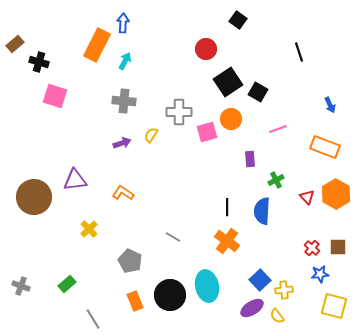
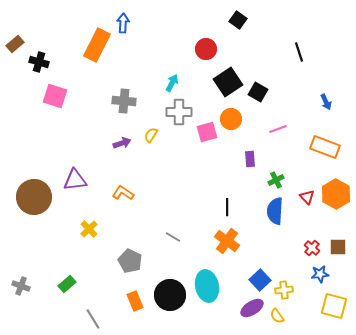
cyan arrow at (125, 61): moved 47 px right, 22 px down
blue arrow at (330, 105): moved 4 px left, 3 px up
blue semicircle at (262, 211): moved 13 px right
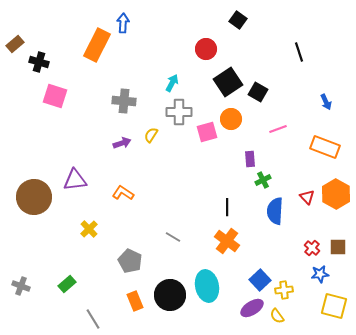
green cross at (276, 180): moved 13 px left
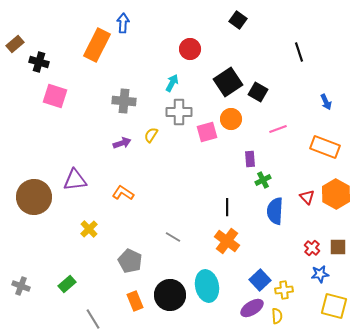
red circle at (206, 49): moved 16 px left
yellow semicircle at (277, 316): rotated 147 degrees counterclockwise
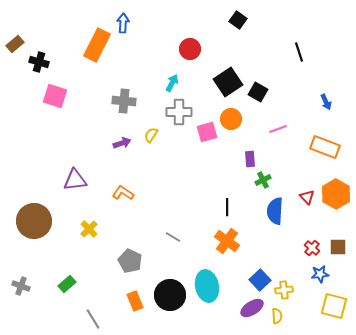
brown circle at (34, 197): moved 24 px down
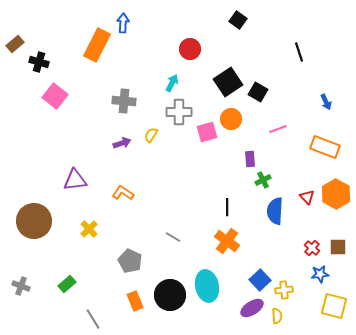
pink square at (55, 96): rotated 20 degrees clockwise
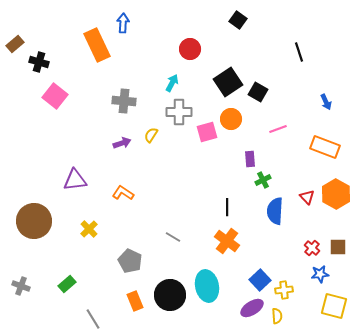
orange rectangle at (97, 45): rotated 52 degrees counterclockwise
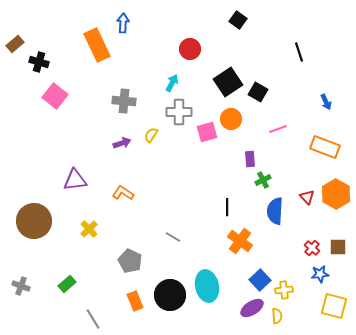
orange cross at (227, 241): moved 13 px right
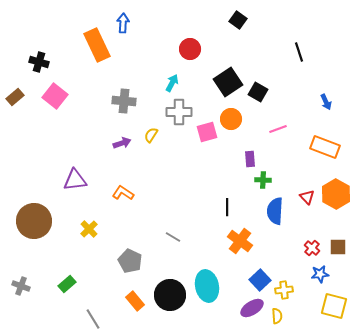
brown rectangle at (15, 44): moved 53 px down
green cross at (263, 180): rotated 28 degrees clockwise
orange rectangle at (135, 301): rotated 18 degrees counterclockwise
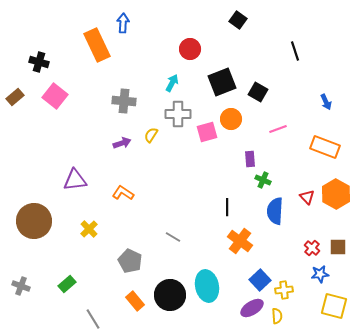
black line at (299, 52): moved 4 px left, 1 px up
black square at (228, 82): moved 6 px left; rotated 12 degrees clockwise
gray cross at (179, 112): moved 1 px left, 2 px down
green cross at (263, 180): rotated 21 degrees clockwise
